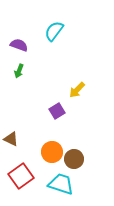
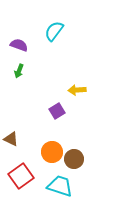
yellow arrow: rotated 42 degrees clockwise
cyan trapezoid: moved 1 px left, 2 px down
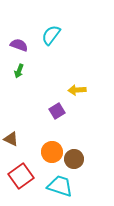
cyan semicircle: moved 3 px left, 4 px down
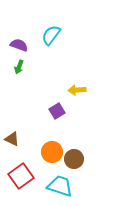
green arrow: moved 4 px up
brown triangle: moved 1 px right
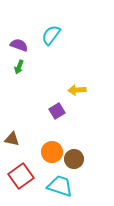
brown triangle: rotated 14 degrees counterclockwise
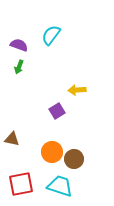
red square: moved 8 px down; rotated 25 degrees clockwise
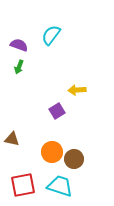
red square: moved 2 px right, 1 px down
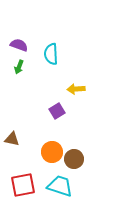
cyan semicircle: moved 19 px down; rotated 40 degrees counterclockwise
yellow arrow: moved 1 px left, 1 px up
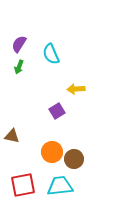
purple semicircle: moved 1 px up; rotated 78 degrees counterclockwise
cyan semicircle: rotated 20 degrees counterclockwise
brown triangle: moved 3 px up
cyan trapezoid: rotated 24 degrees counterclockwise
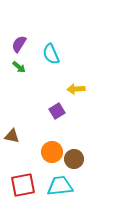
green arrow: rotated 72 degrees counterclockwise
